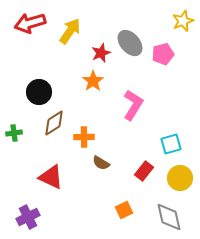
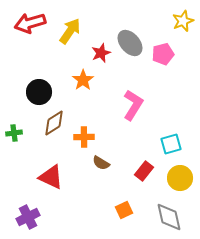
orange star: moved 10 px left, 1 px up
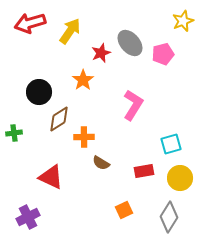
brown diamond: moved 5 px right, 4 px up
red rectangle: rotated 42 degrees clockwise
gray diamond: rotated 44 degrees clockwise
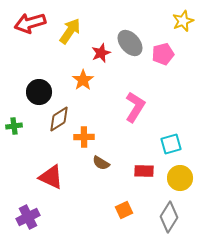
pink L-shape: moved 2 px right, 2 px down
green cross: moved 7 px up
red rectangle: rotated 12 degrees clockwise
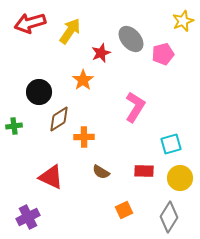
gray ellipse: moved 1 px right, 4 px up
brown semicircle: moved 9 px down
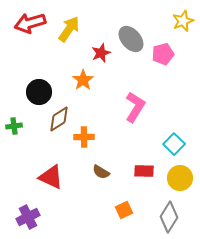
yellow arrow: moved 1 px left, 2 px up
cyan square: moved 3 px right; rotated 30 degrees counterclockwise
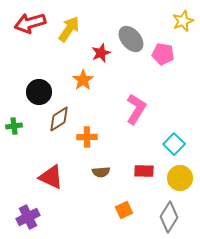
pink pentagon: rotated 25 degrees clockwise
pink L-shape: moved 1 px right, 2 px down
orange cross: moved 3 px right
brown semicircle: rotated 36 degrees counterclockwise
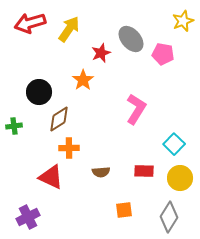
orange cross: moved 18 px left, 11 px down
orange square: rotated 18 degrees clockwise
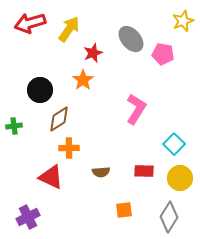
red star: moved 8 px left
black circle: moved 1 px right, 2 px up
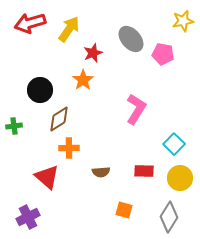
yellow star: rotated 10 degrees clockwise
red triangle: moved 4 px left; rotated 16 degrees clockwise
orange square: rotated 24 degrees clockwise
